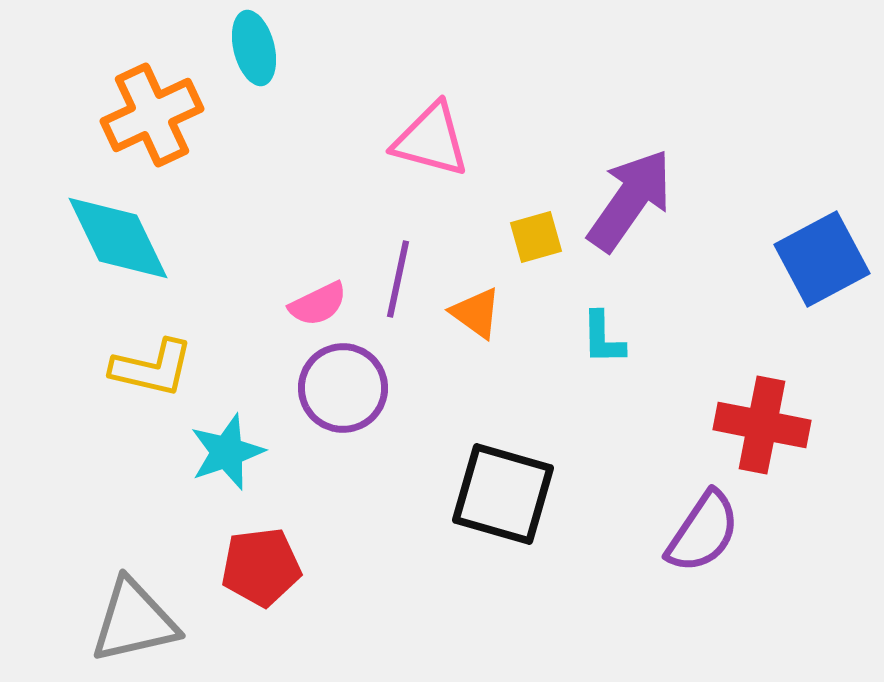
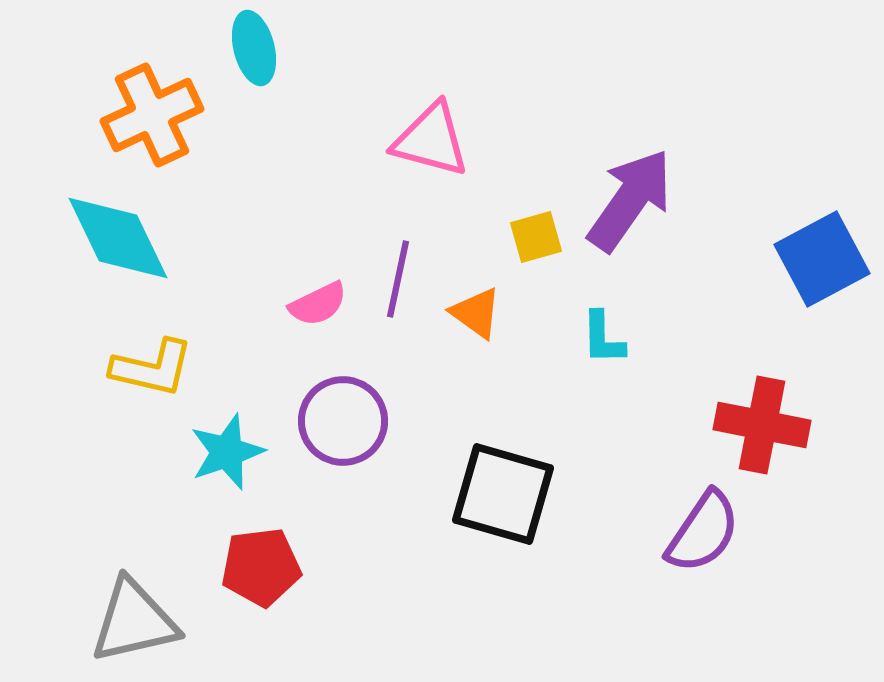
purple circle: moved 33 px down
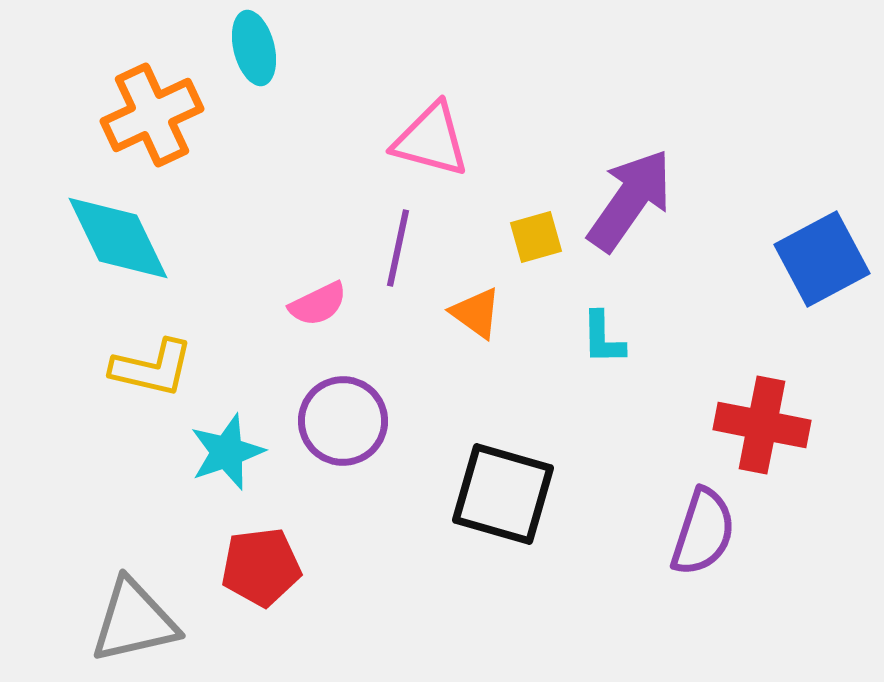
purple line: moved 31 px up
purple semicircle: rotated 16 degrees counterclockwise
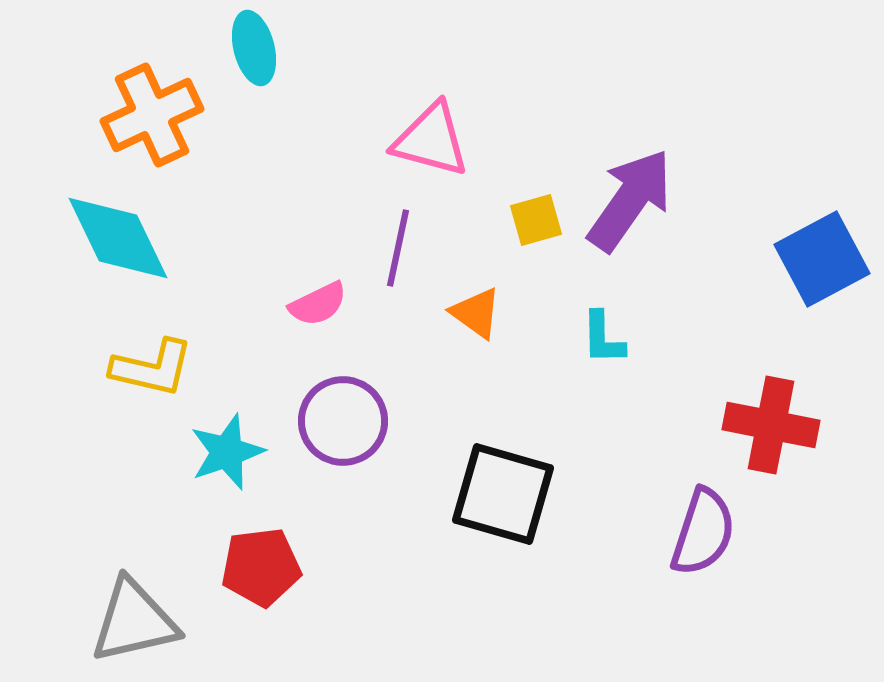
yellow square: moved 17 px up
red cross: moved 9 px right
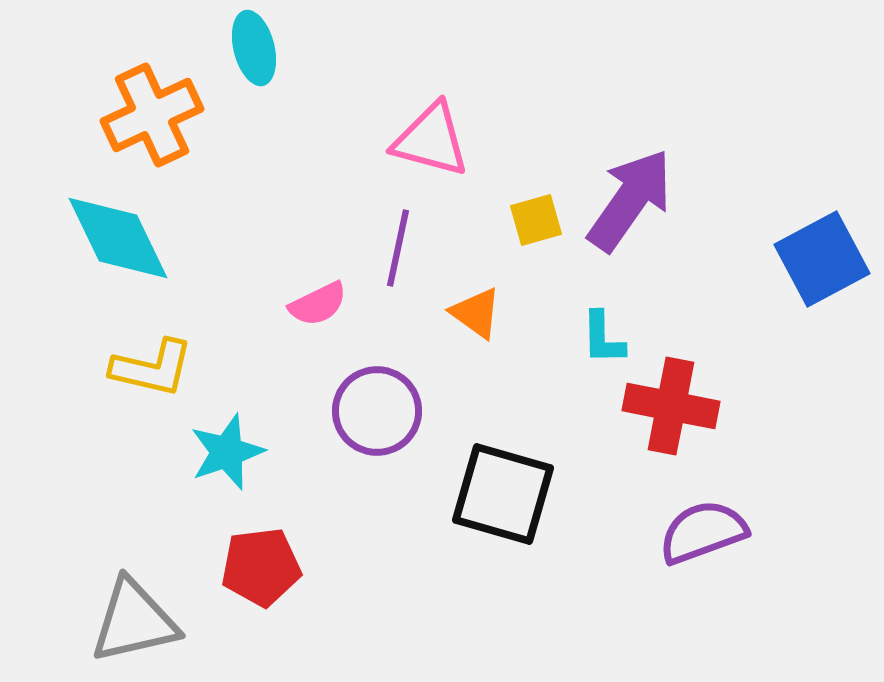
purple circle: moved 34 px right, 10 px up
red cross: moved 100 px left, 19 px up
purple semicircle: rotated 128 degrees counterclockwise
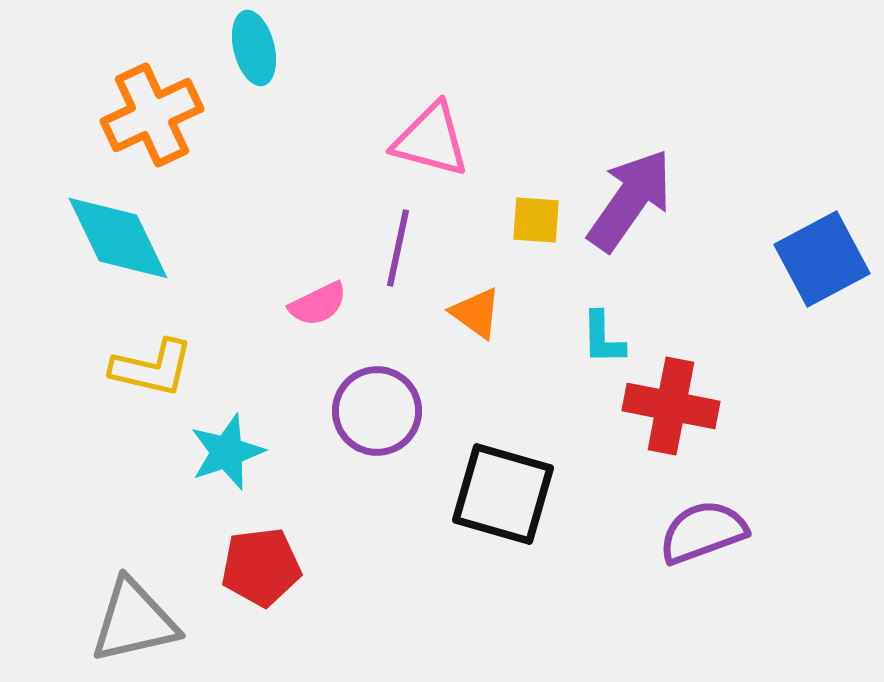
yellow square: rotated 20 degrees clockwise
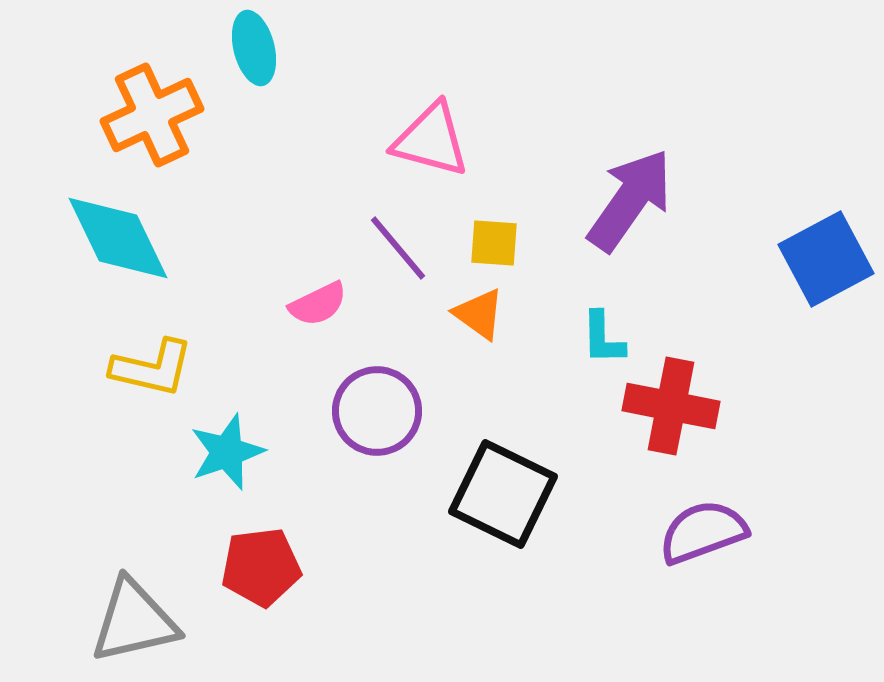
yellow square: moved 42 px left, 23 px down
purple line: rotated 52 degrees counterclockwise
blue square: moved 4 px right
orange triangle: moved 3 px right, 1 px down
black square: rotated 10 degrees clockwise
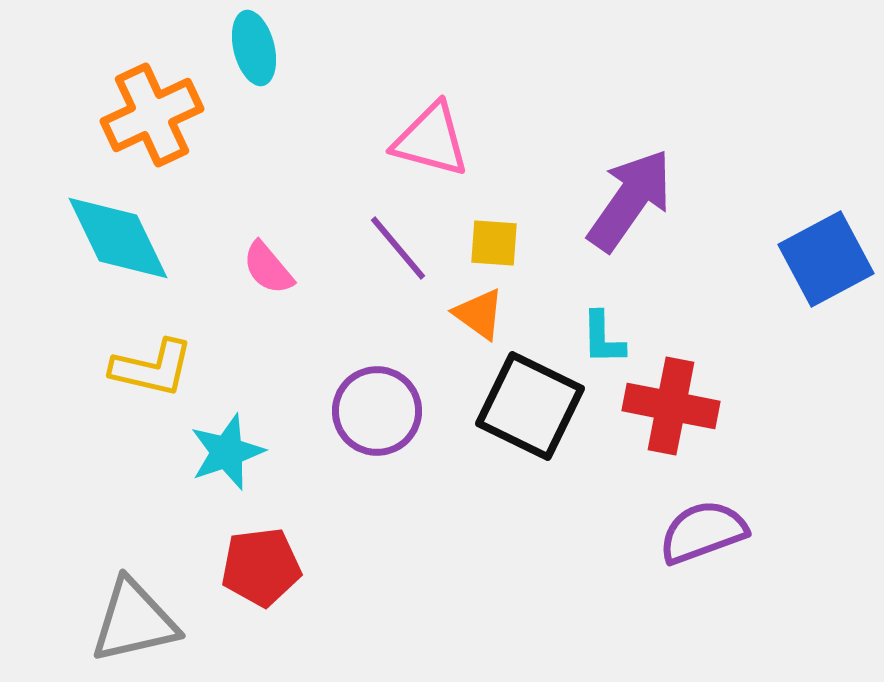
pink semicircle: moved 50 px left, 36 px up; rotated 76 degrees clockwise
black square: moved 27 px right, 88 px up
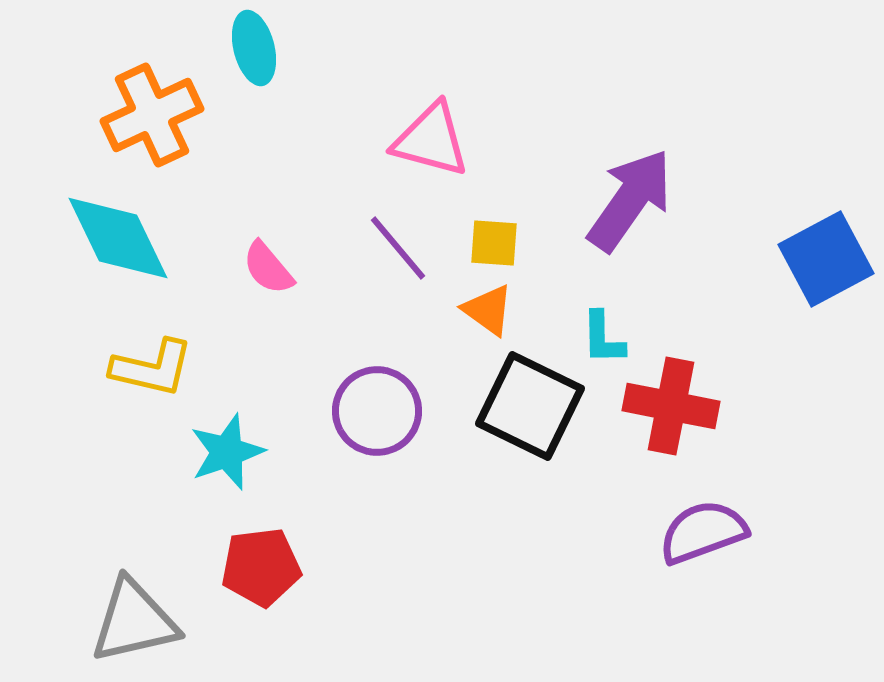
orange triangle: moved 9 px right, 4 px up
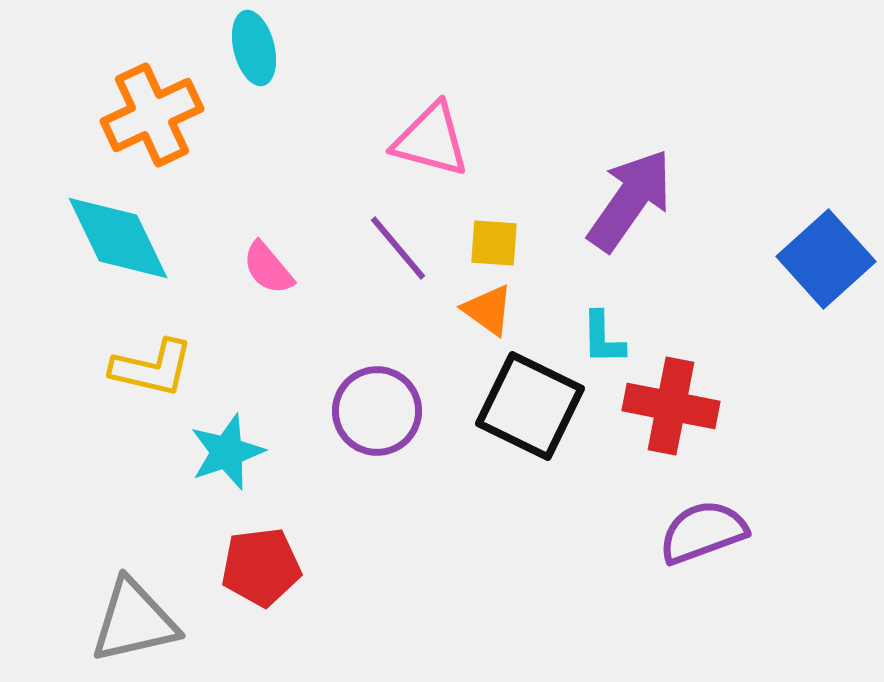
blue square: rotated 14 degrees counterclockwise
